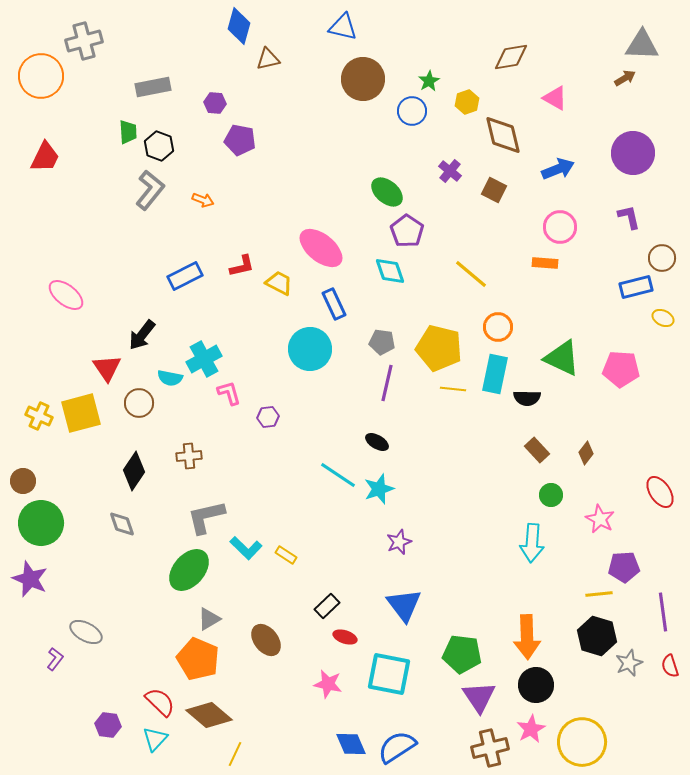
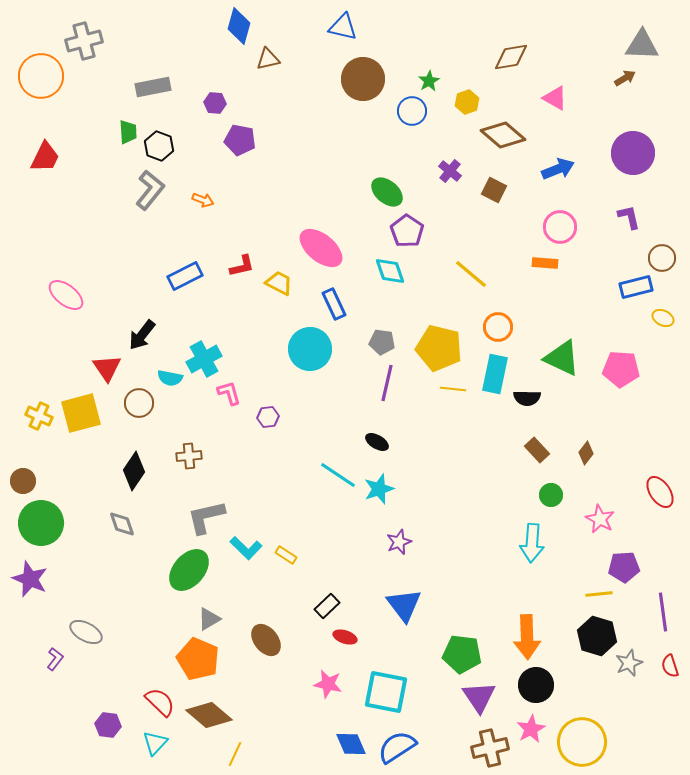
brown diamond at (503, 135): rotated 36 degrees counterclockwise
cyan square at (389, 674): moved 3 px left, 18 px down
cyan triangle at (155, 739): moved 4 px down
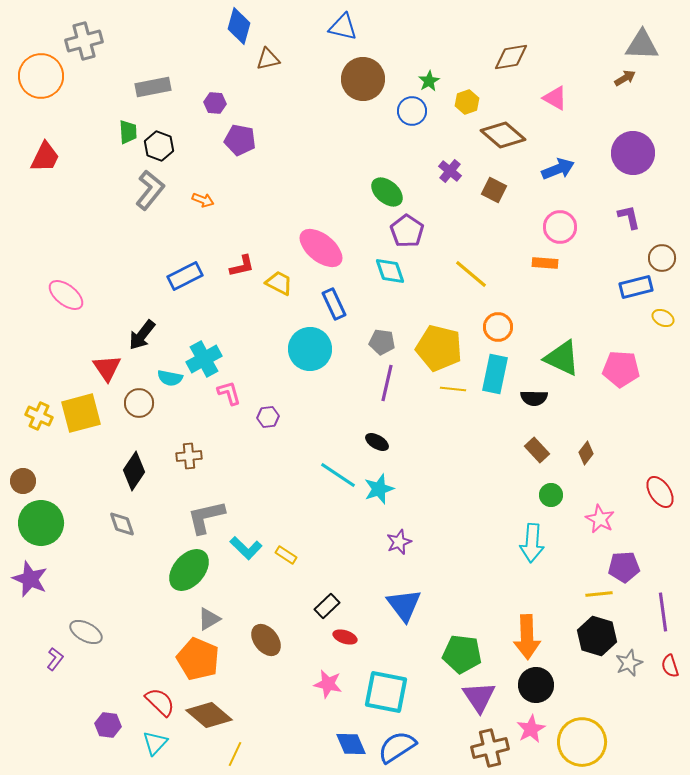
black semicircle at (527, 398): moved 7 px right
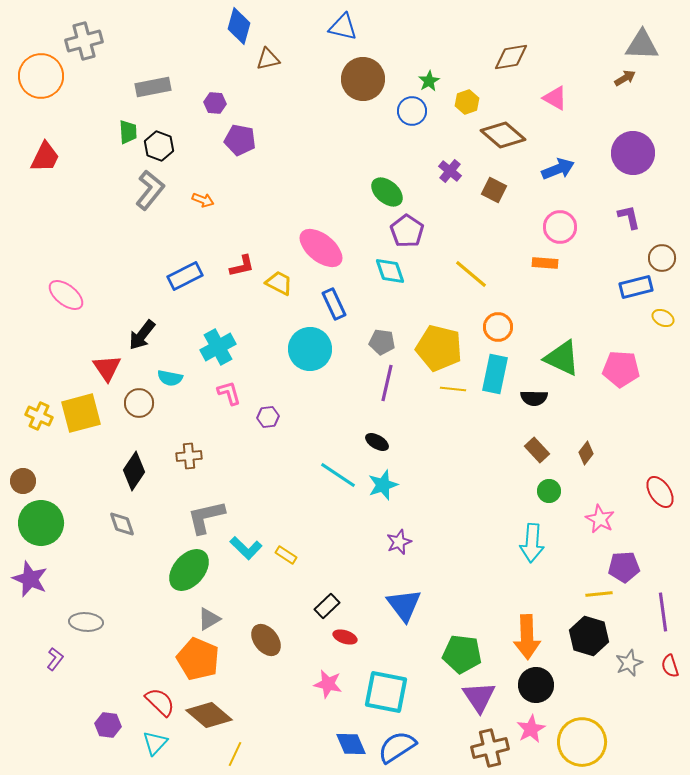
cyan cross at (204, 359): moved 14 px right, 12 px up
cyan star at (379, 489): moved 4 px right, 4 px up
green circle at (551, 495): moved 2 px left, 4 px up
gray ellipse at (86, 632): moved 10 px up; rotated 24 degrees counterclockwise
black hexagon at (597, 636): moved 8 px left
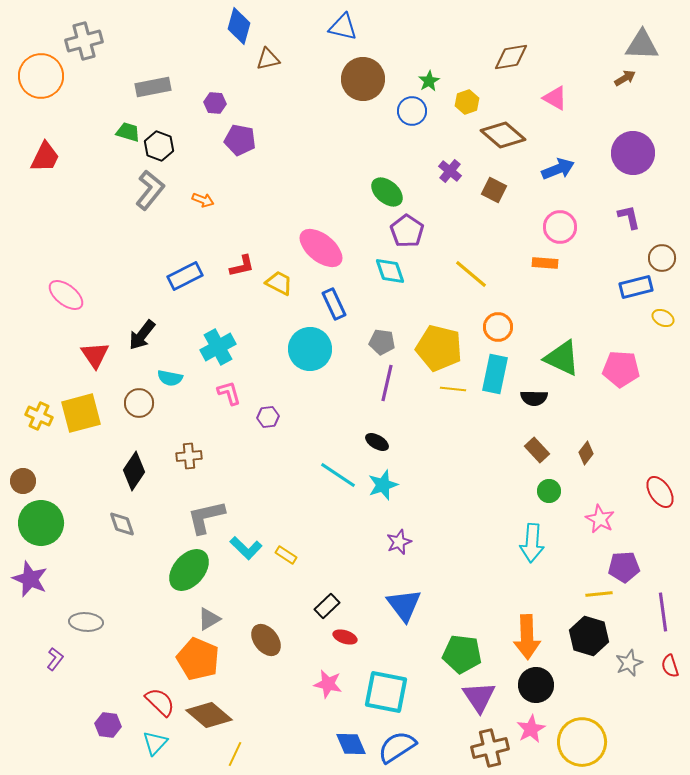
green trapezoid at (128, 132): rotated 70 degrees counterclockwise
red triangle at (107, 368): moved 12 px left, 13 px up
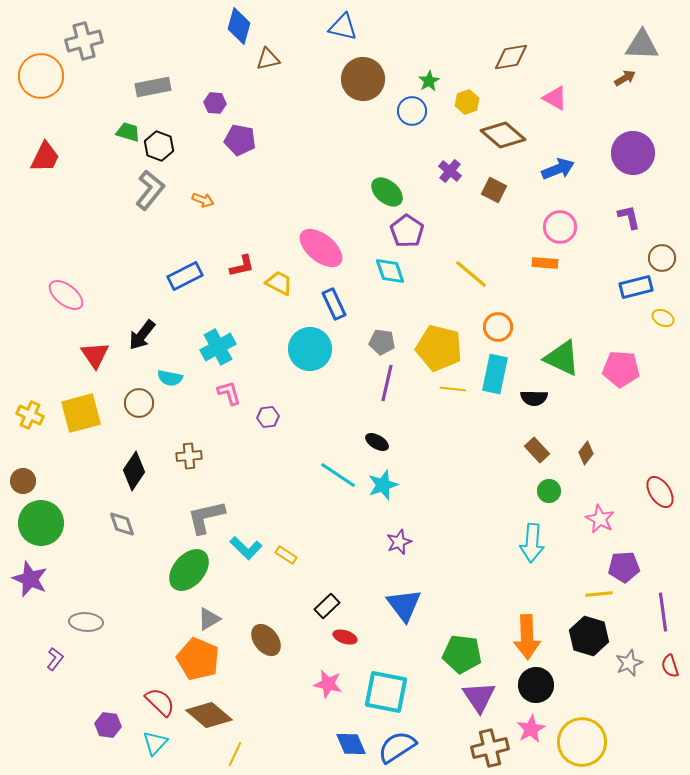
yellow cross at (39, 416): moved 9 px left, 1 px up
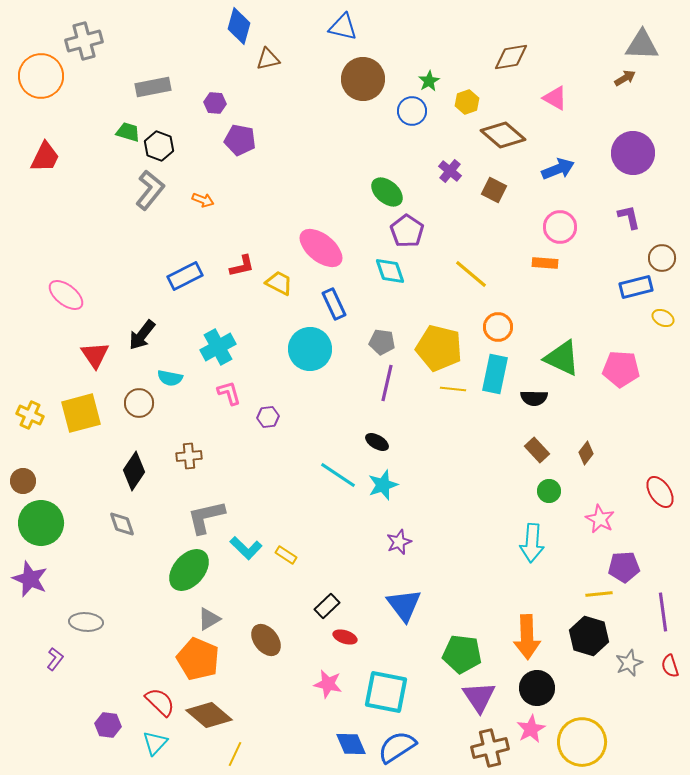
black circle at (536, 685): moved 1 px right, 3 px down
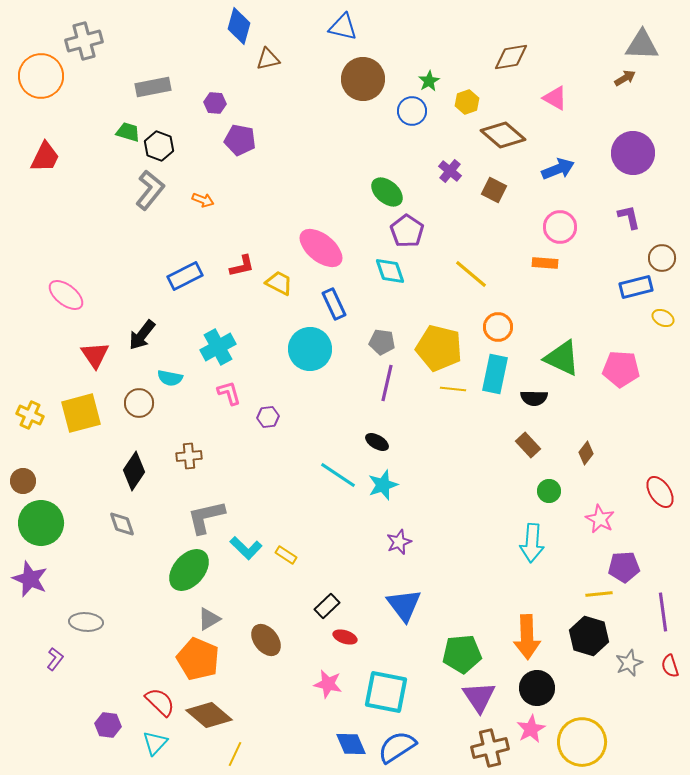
brown rectangle at (537, 450): moved 9 px left, 5 px up
green pentagon at (462, 654): rotated 12 degrees counterclockwise
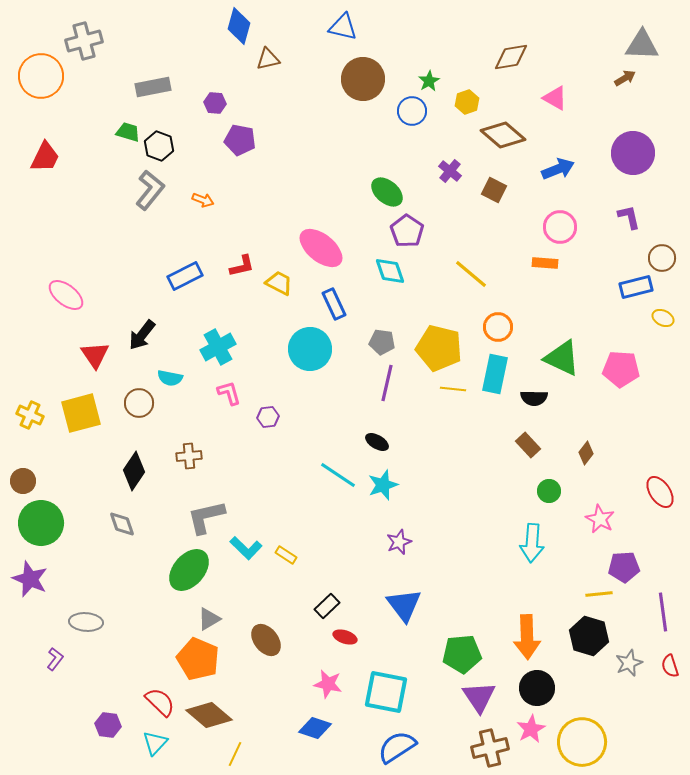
blue diamond at (351, 744): moved 36 px left, 16 px up; rotated 48 degrees counterclockwise
